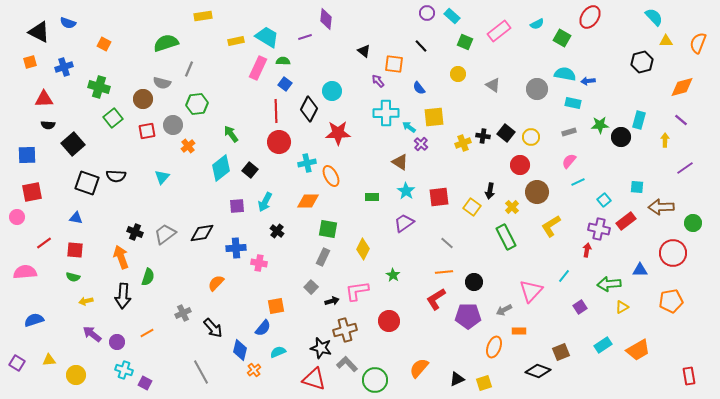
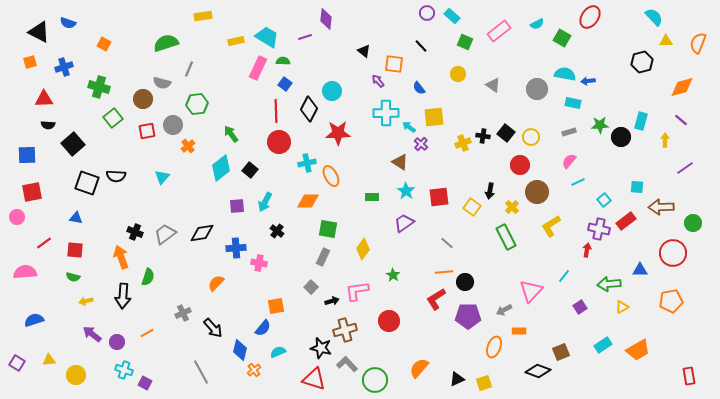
cyan rectangle at (639, 120): moved 2 px right, 1 px down
yellow diamond at (363, 249): rotated 10 degrees clockwise
black circle at (474, 282): moved 9 px left
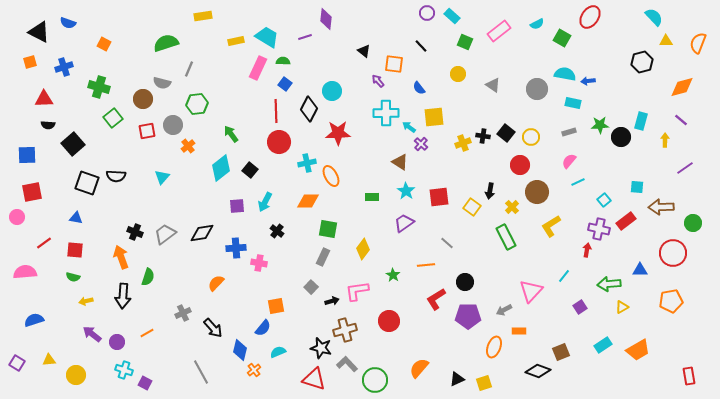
orange line at (444, 272): moved 18 px left, 7 px up
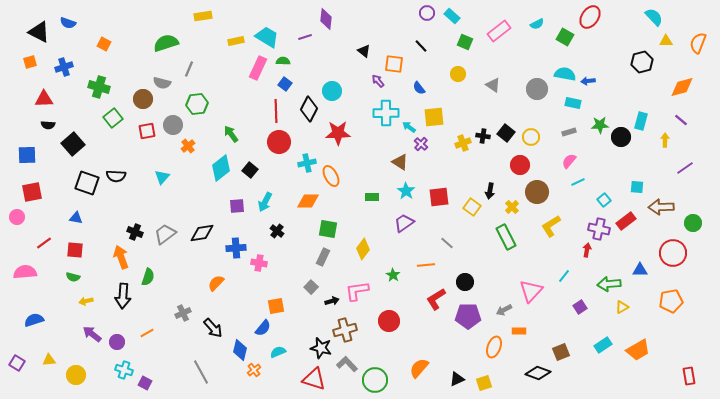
green square at (562, 38): moved 3 px right, 1 px up
black diamond at (538, 371): moved 2 px down
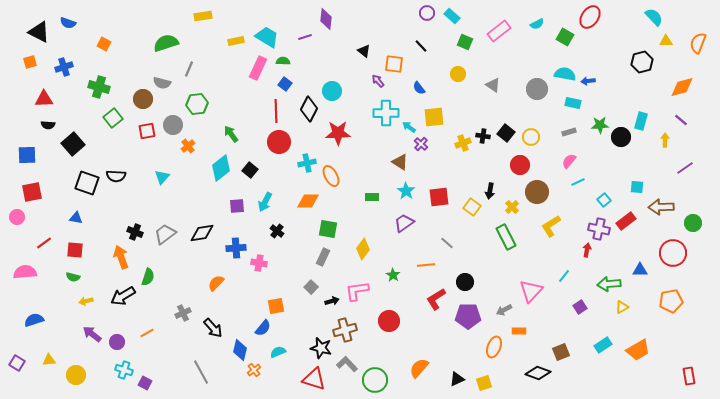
black arrow at (123, 296): rotated 55 degrees clockwise
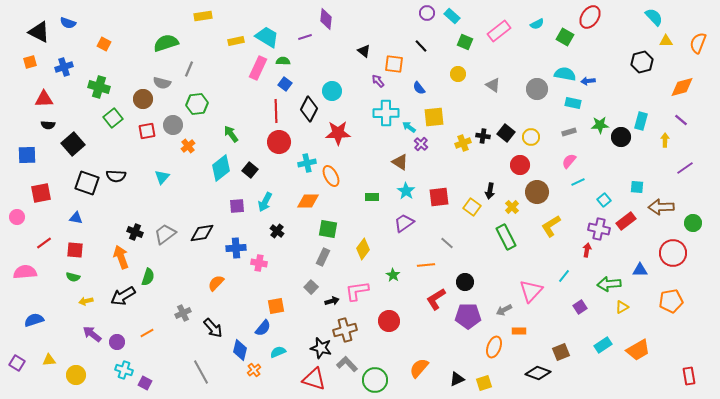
red square at (32, 192): moved 9 px right, 1 px down
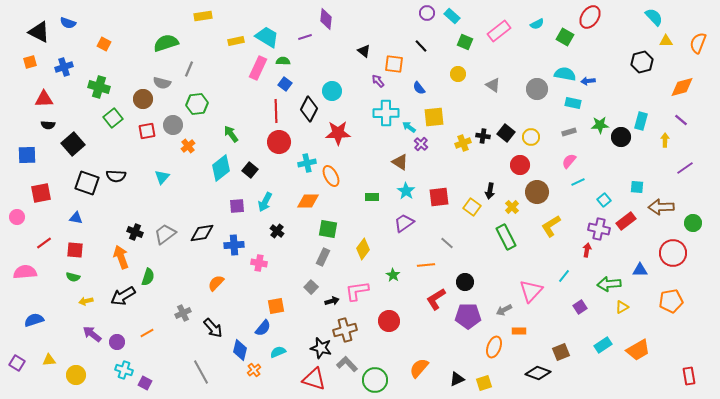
blue cross at (236, 248): moved 2 px left, 3 px up
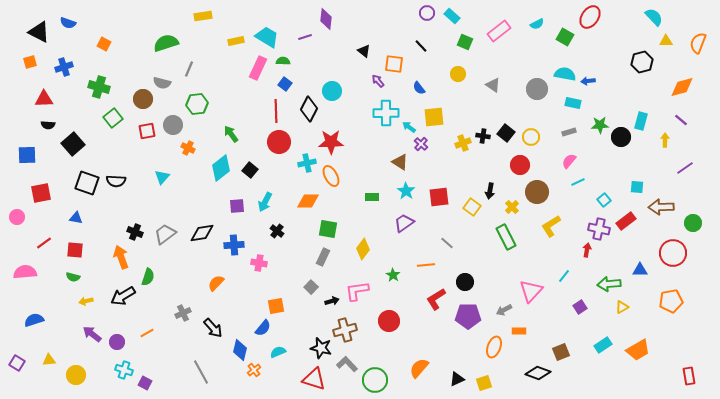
red star at (338, 133): moved 7 px left, 9 px down
orange cross at (188, 146): moved 2 px down; rotated 24 degrees counterclockwise
black semicircle at (116, 176): moved 5 px down
